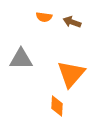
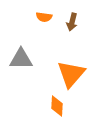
brown arrow: rotated 96 degrees counterclockwise
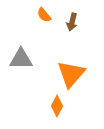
orange semicircle: moved 2 px up; rotated 42 degrees clockwise
orange diamond: rotated 25 degrees clockwise
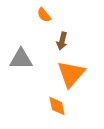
brown arrow: moved 10 px left, 19 px down
orange diamond: rotated 40 degrees counterclockwise
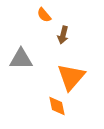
brown arrow: moved 1 px right, 6 px up
orange triangle: moved 3 px down
